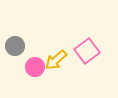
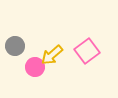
yellow arrow: moved 4 px left, 5 px up
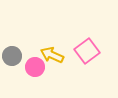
gray circle: moved 3 px left, 10 px down
yellow arrow: rotated 65 degrees clockwise
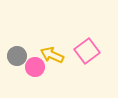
gray circle: moved 5 px right
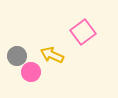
pink square: moved 4 px left, 19 px up
pink circle: moved 4 px left, 5 px down
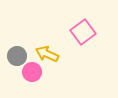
yellow arrow: moved 5 px left, 1 px up
pink circle: moved 1 px right
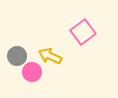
yellow arrow: moved 3 px right, 2 px down
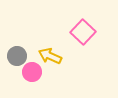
pink square: rotated 10 degrees counterclockwise
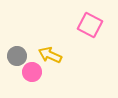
pink square: moved 7 px right, 7 px up; rotated 15 degrees counterclockwise
yellow arrow: moved 1 px up
